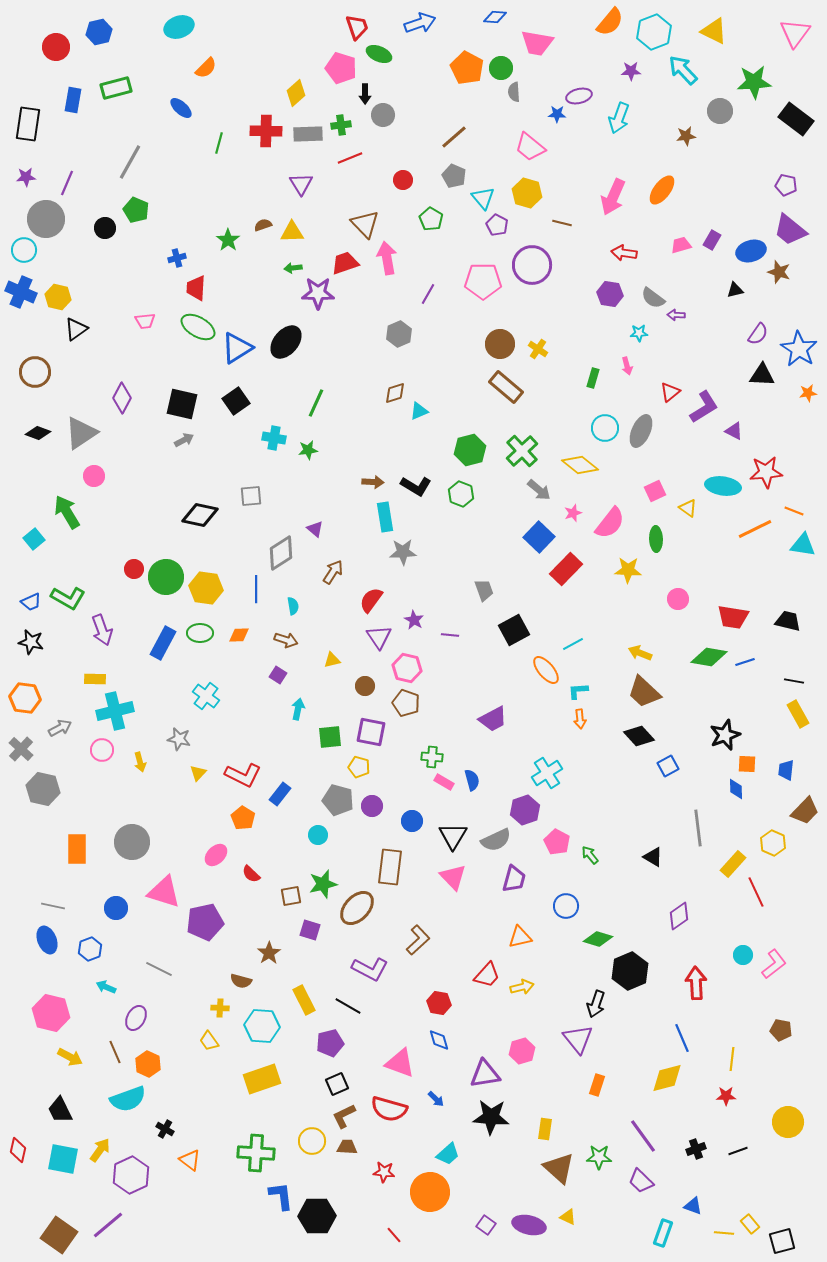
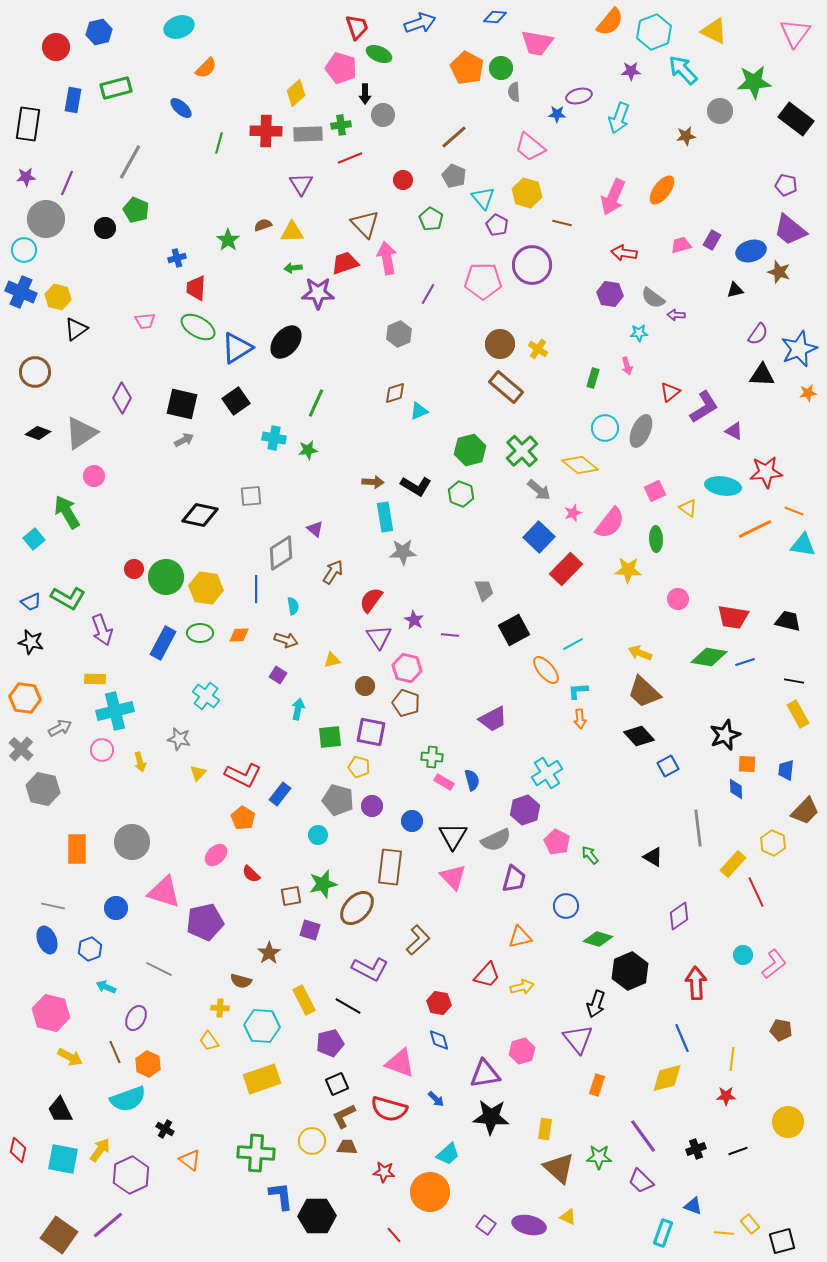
blue star at (799, 349): rotated 18 degrees clockwise
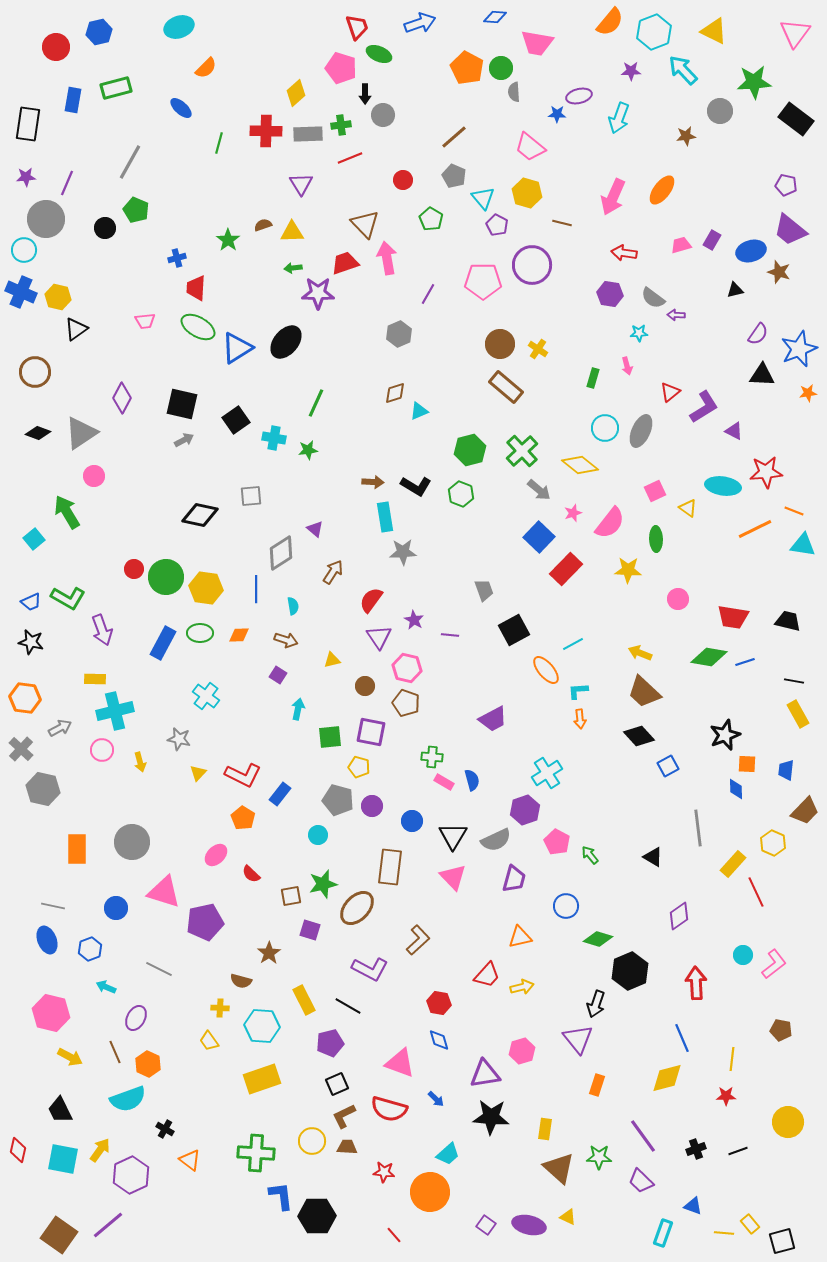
black square at (236, 401): moved 19 px down
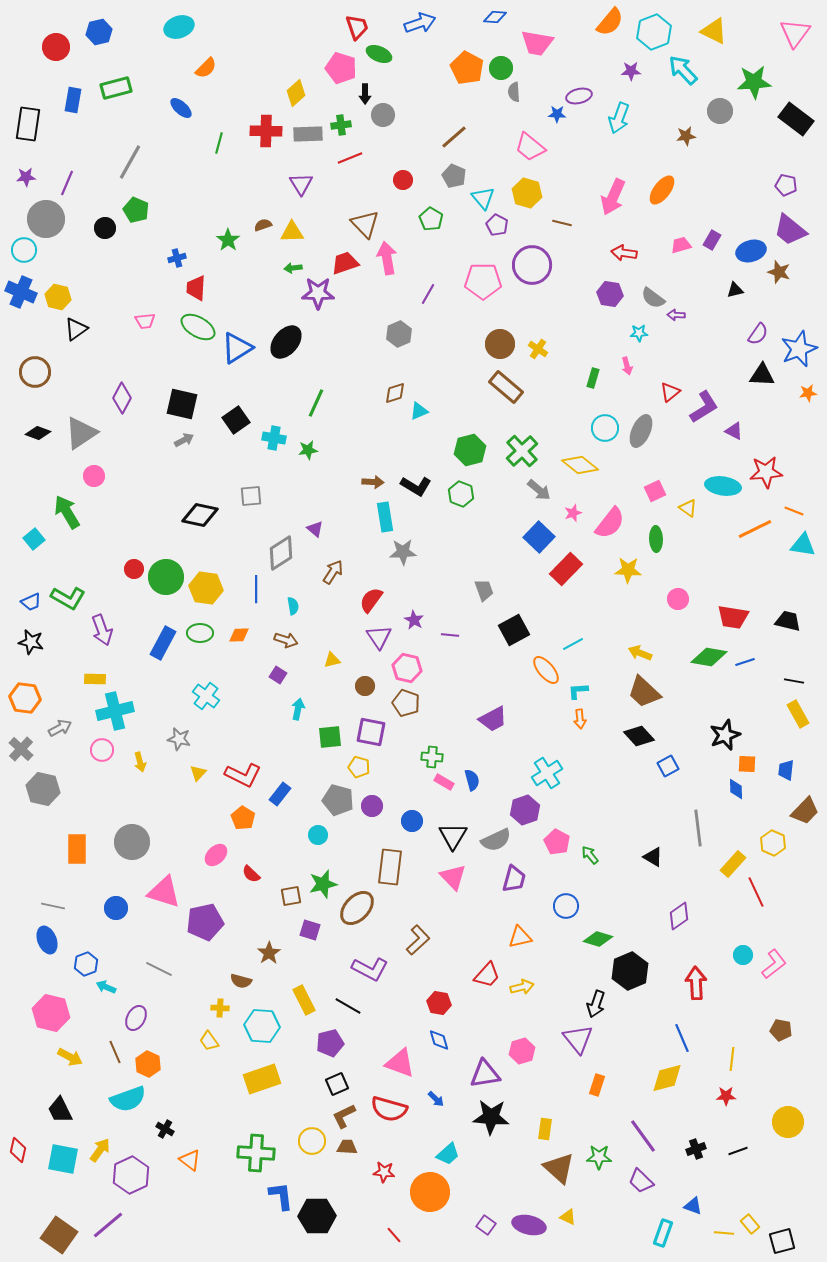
blue hexagon at (90, 949): moved 4 px left, 15 px down
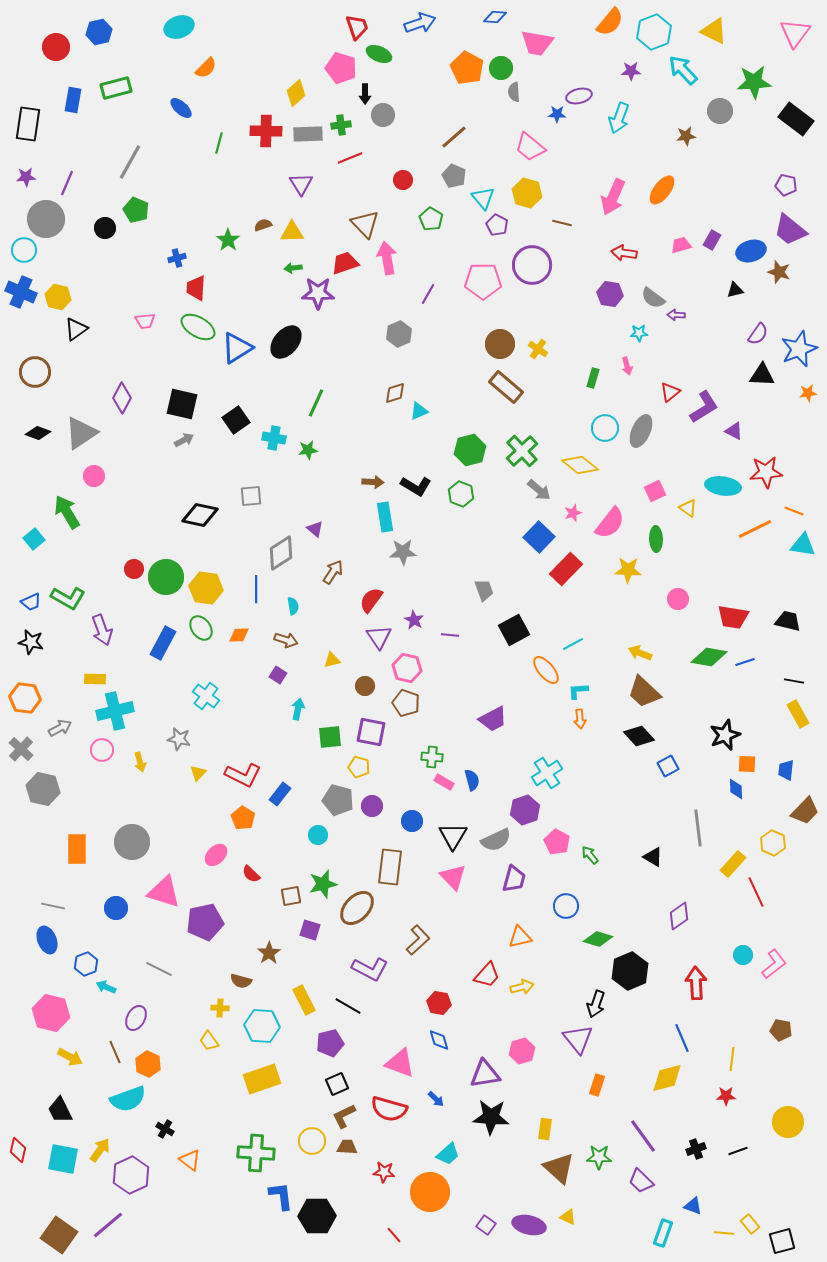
green ellipse at (200, 633): moved 1 px right, 5 px up; rotated 55 degrees clockwise
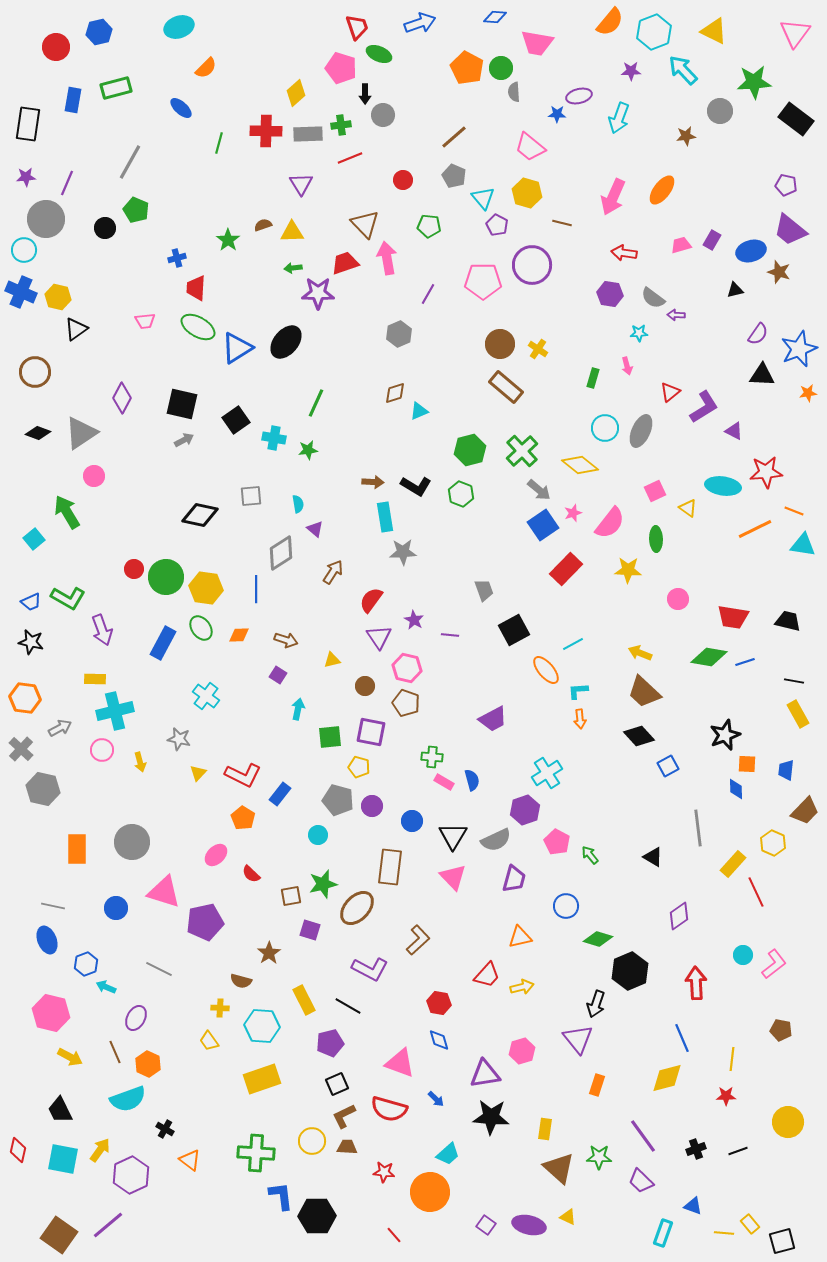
green pentagon at (431, 219): moved 2 px left, 7 px down; rotated 25 degrees counterclockwise
blue square at (539, 537): moved 4 px right, 12 px up; rotated 12 degrees clockwise
cyan semicircle at (293, 606): moved 5 px right, 102 px up
